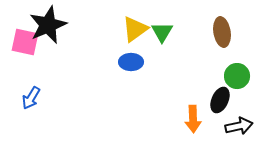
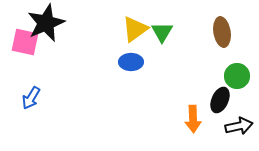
black star: moved 2 px left, 2 px up
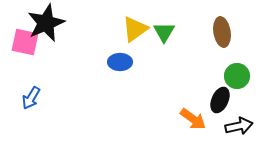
green triangle: moved 2 px right
blue ellipse: moved 11 px left
orange arrow: rotated 52 degrees counterclockwise
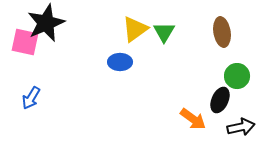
black arrow: moved 2 px right, 1 px down
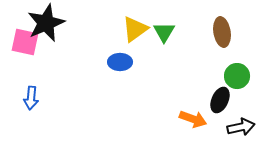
blue arrow: rotated 25 degrees counterclockwise
orange arrow: rotated 16 degrees counterclockwise
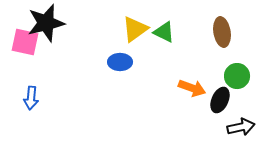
black star: rotated 9 degrees clockwise
green triangle: rotated 35 degrees counterclockwise
orange arrow: moved 1 px left, 31 px up
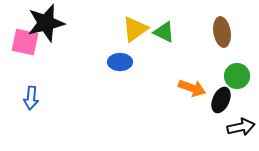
black ellipse: moved 1 px right
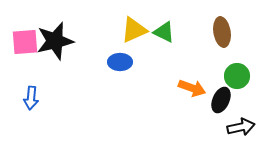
black star: moved 9 px right, 18 px down
yellow triangle: moved 1 px left, 1 px down; rotated 12 degrees clockwise
pink square: rotated 16 degrees counterclockwise
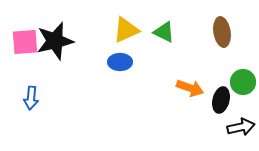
yellow triangle: moved 8 px left
green circle: moved 6 px right, 6 px down
orange arrow: moved 2 px left
black ellipse: rotated 10 degrees counterclockwise
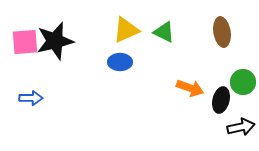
blue arrow: rotated 95 degrees counterclockwise
